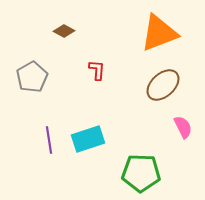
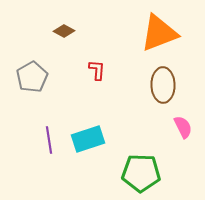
brown ellipse: rotated 48 degrees counterclockwise
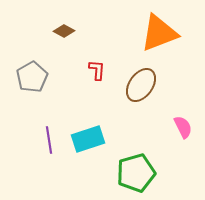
brown ellipse: moved 22 px left; rotated 36 degrees clockwise
green pentagon: moved 5 px left; rotated 18 degrees counterclockwise
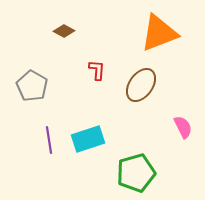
gray pentagon: moved 9 px down; rotated 12 degrees counterclockwise
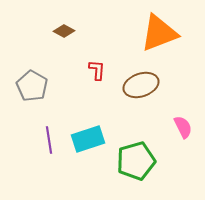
brown ellipse: rotated 36 degrees clockwise
green pentagon: moved 12 px up
